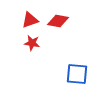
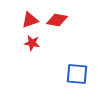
red diamond: moved 1 px left, 1 px up
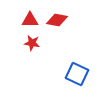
red triangle: rotated 18 degrees clockwise
blue square: rotated 20 degrees clockwise
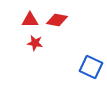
red star: moved 3 px right
blue square: moved 14 px right, 7 px up
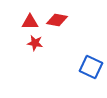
red triangle: moved 2 px down
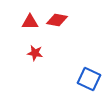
red star: moved 10 px down
blue square: moved 2 px left, 12 px down
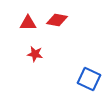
red triangle: moved 2 px left, 1 px down
red star: moved 1 px down
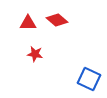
red diamond: rotated 30 degrees clockwise
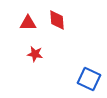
red diamond: rotated 45 degrees clockwise
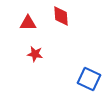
red diamond: moved 4 px right, 4 px up
